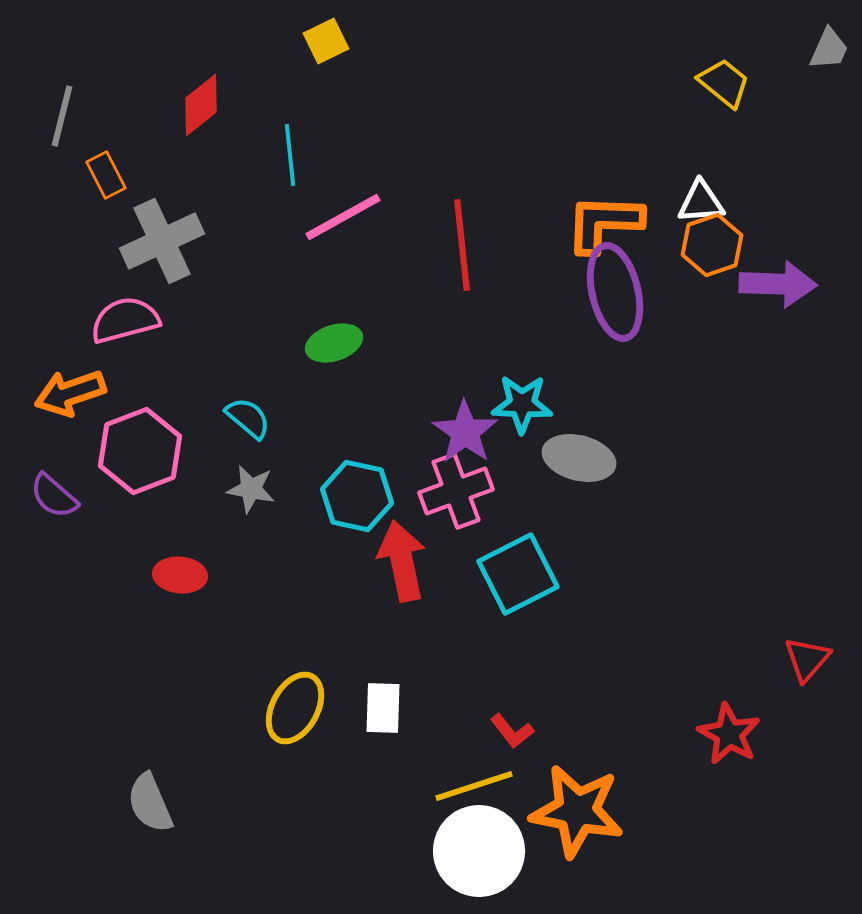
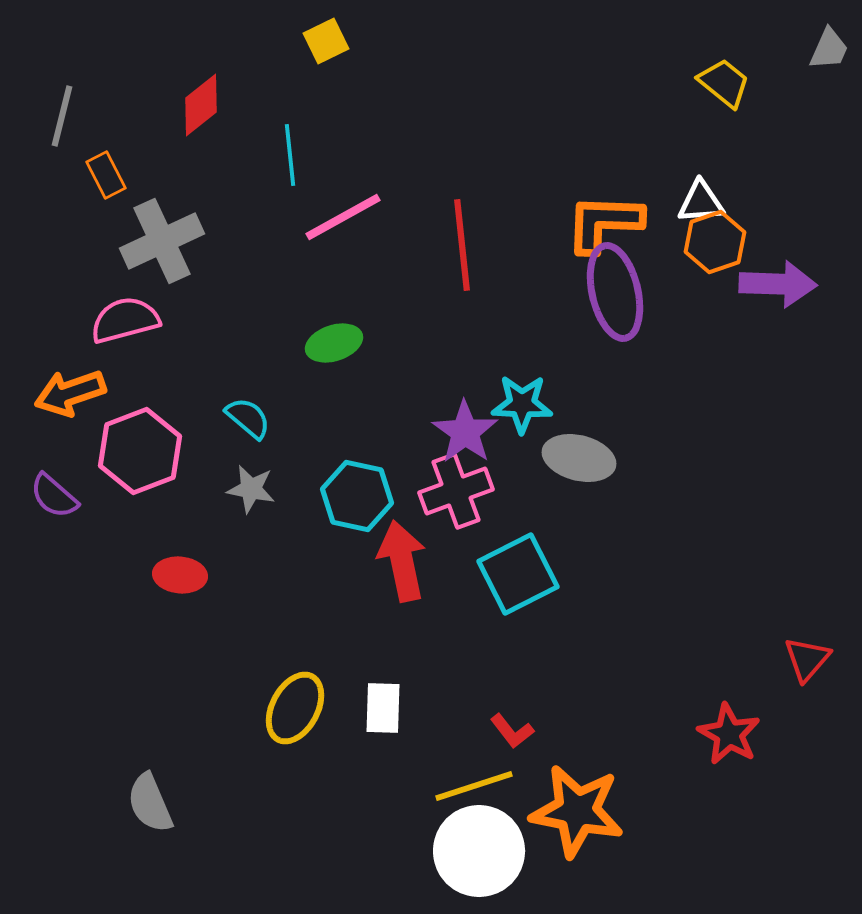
orange hexagon: moved 3 px right, 3 px up
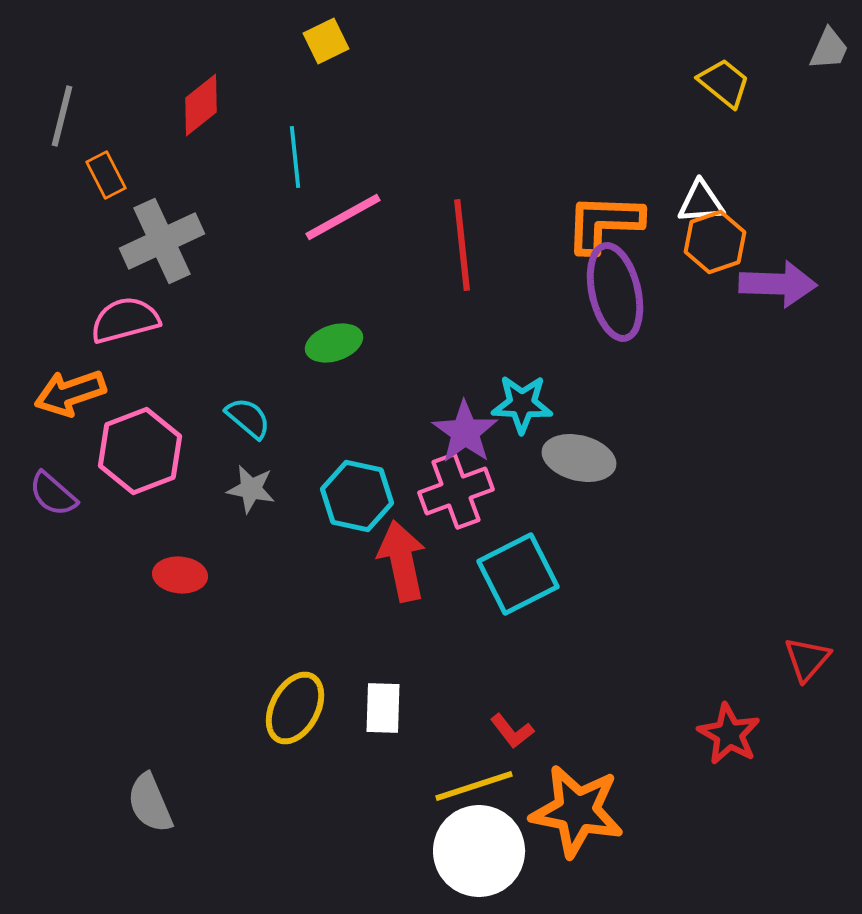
cyan line: moved 5 px right, 2 px down
purple semicircle: moved 1 px left, 2 px up
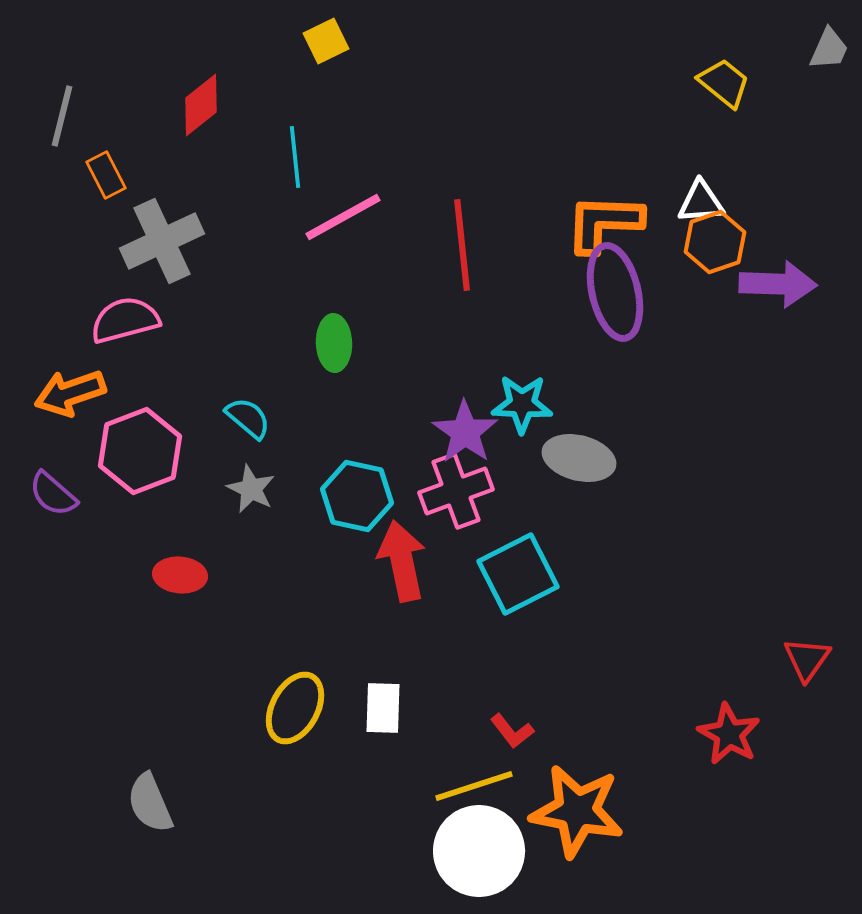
green ellipse: rotated 74 degrees counterclockwise
gray star: rotated 15 degrees clockwise
red triangle: rotated 6 degrees counterclockwise
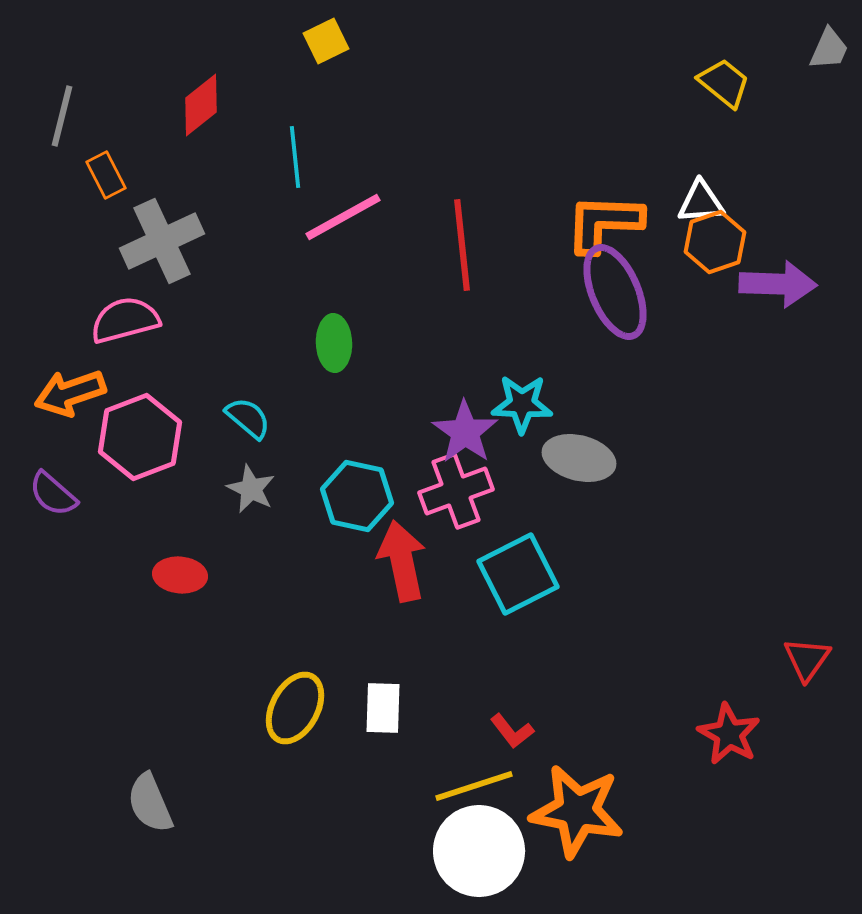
purple ellipse: rotated 10 degrees counterclockwise
pink hexagon: moved 14 px up
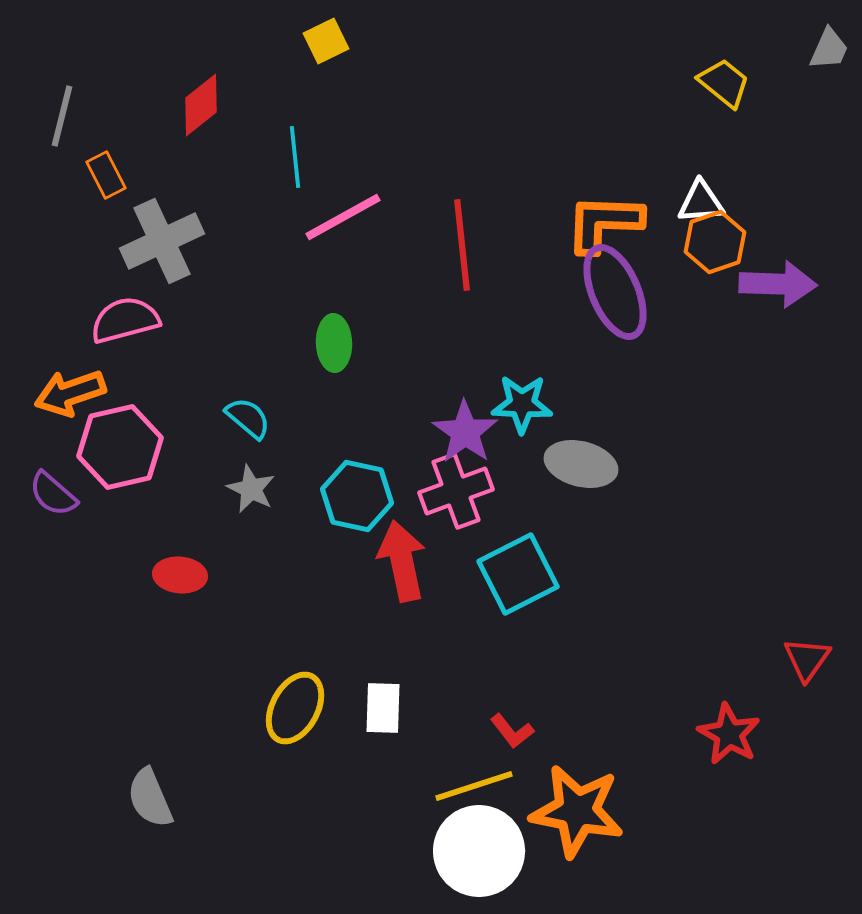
pink hexagon: moved 20 px left, 10 px down; rotated 8 degrees clockwise
gray ellipse: moved 2 px right, 6 px down
gray semicircle: moved 5 px up
